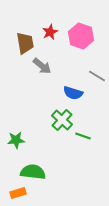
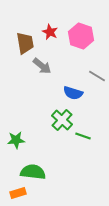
red star: rotated 21 degrees counterclockwise
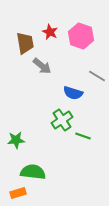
green cross: rotated 15 degrees clockwise
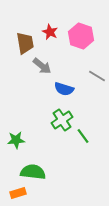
blue semicircle: moved 9 px left, 4 px up
green line: rotated 35 degrees clockwise
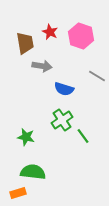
gray arrow: rotated 30 degrees counterclockwise
green star: moved 10 px right, 3 px up; rotated 18 degrees clockwise
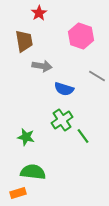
red star: moved 11 px left, 19 px up; rotated 14 degrees clockwise
brown trapezoid: moved 1 px left, 2 px up
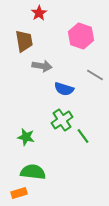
gray line: moved 2 px left, 1 px up
orange rectangle: moved 1 px right
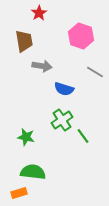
gray line: moved 3 px up
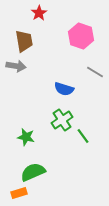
gray arrow: moved 26 px left
green semicircle: rotated 30 degrees counterclockwise
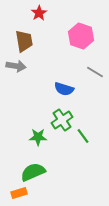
green star: moved 12 px right; rotated 12 degrees counterclockwise
